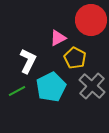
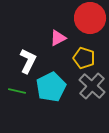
red circle: moved 1 px left, 2 px up
yellow pentagon: moved 9 px right; rotated 10 degrees counterclockwise
green line: rotated 42 degrees clockwise
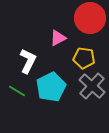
yellow pentagon: rotated 10 degrees counterclockwise
green line: rotated 18 degrees clockwise
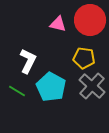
red circle: moved 2 px down
pink triangle: moved 14 px up; rotated 42 degrees clockwise
cyan pentagon: rotated 16 degrees counterclockwise
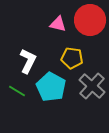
yellow pentagon: moved 12 px left
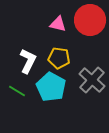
yellow pentagon: moved 13 px left
gray cross: moved 6 px up
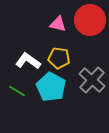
white L-shape: rotated 80 degrees counterclockwise
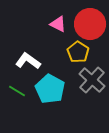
red circle: moved 4 px down
pink triangle: rotated 12 degrees clockwise
yellow pentagon: moved 19 px right, 6 px up; rotated 25 degrees clockwise
cyan pentagon: moved 1 px left, 2 px down
